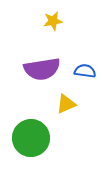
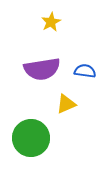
yellow star: moved 2 px left, 1 px down; rotated 18 degrees counterclockwise
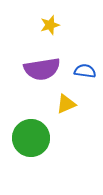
yellow star: moved 1 px left, 3 px down; rotated 12 degrees clockwise
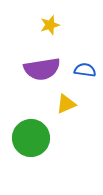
blue semicircle: moved 1 px up
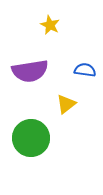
yellow star: rotated 30 degrees counterclockwise
purple semicircle: moved 12 px left, 2 px down
yellow triangle: rotated 15 degrees counterclockwise
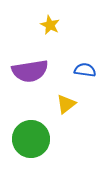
green circle: moved 1 px down
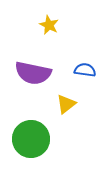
yellow star: moved 1 px left
purple semicircle: moved 3 px right, 2 px down; rotated 21 degrees clockwise
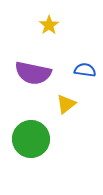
yellow star: rotated 12 degrees clockwise
